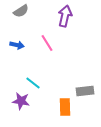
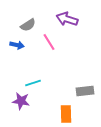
gray semicircle: moved 7 px right, 14 px down
purple arrow: moved 2 px right, 3 px down; rotated 85 degrees counterclockwise
pink line: moved 2 px right, 1 px up
cyan line: rotated 56 degrees counterclockwise
orange rectangle: moved 1 px right, 7 px down
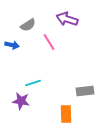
blue arrow: moved 5 px left
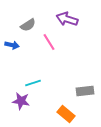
orange rectangle: rotated 48 degrees counterclockwise
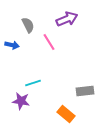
purple arrow: rotated 140 degrees clockwise
gray semicircle: rotated 84 degrees counterclockwise
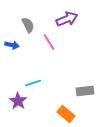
purple star: moved 3 px left; rotated 24 degrees clockwise
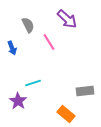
purple arrow: rotated 65 degrees clockwise
blue arrow: moved 3 px down; rotated 56 degrees clockwise
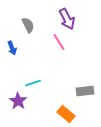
purple arrow: rotated 20 degrees clockwise
pink line: moved 10 px right
